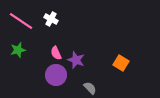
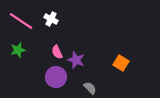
pink semicircle: moved 1 px right, 1 px up
purple circle: moved 2 px down
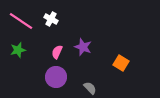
pink semicircle: rotated 48 degrees clockwise
purple star: moved 7 px right, 13 px up
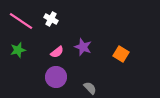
pink semicircle: rotated 152 degrees counterclockwise
orange square: moved 9 px up
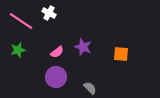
white cross: moved 2 px left, 6 px up
orange square: rotated 28 degrees counterclockwise
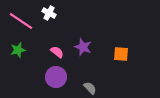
pink semicircle: rotated 104 degrees counterclockwise
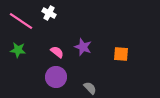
green star: rotated 21 degrees clockwise
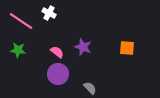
orange square: moved 6 px right, 6 px up
purple circle: moved 2 px right, 3 px up
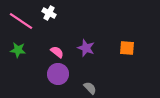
purple star: moved 3 px right, 1 px down
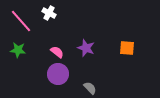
pink line: rotated 15 degrees clockwise
